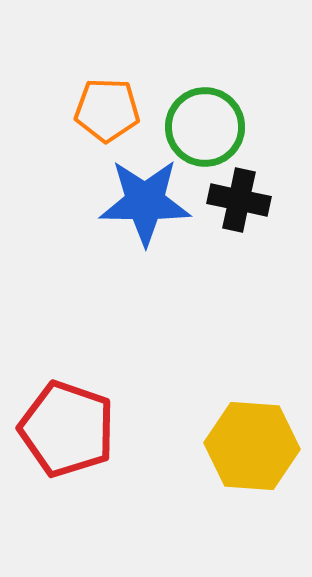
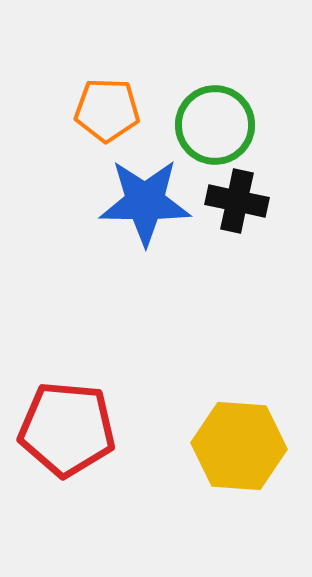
green circle: moved 10 px right, 2 px up
black cross: moved 2 px left, 1 px down
red pentagon: rotated 14 degrees counterclockwise
yellow hexagon: moved 13 px left
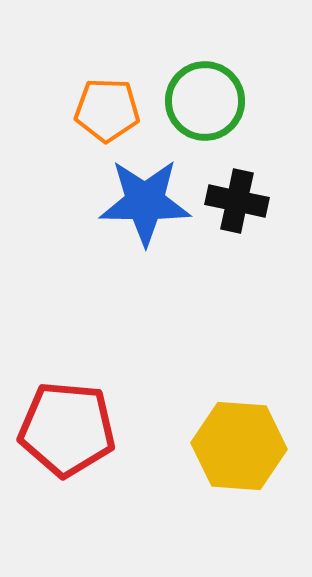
green circle: moved 10 px left, 24 px up
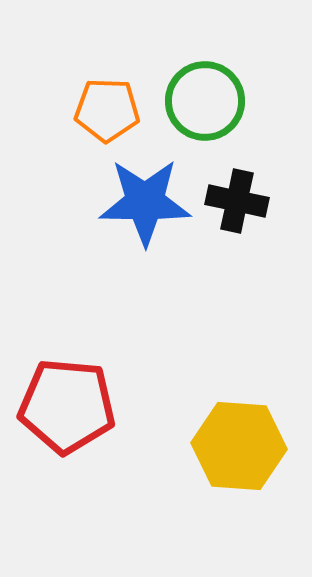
red pentagon: moved 23 px up
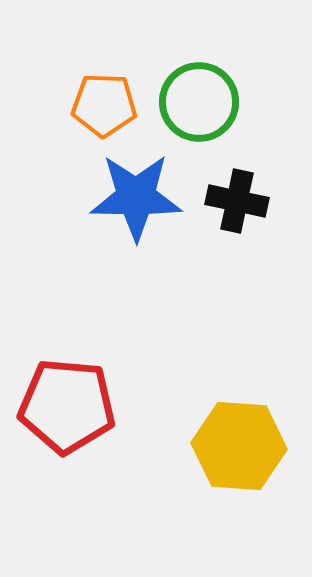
green circle: moved 6 px left, 1 px down
orange pentagon: moved 3 px left, 5 px up
blue star: moved 9 px left, 5 px up
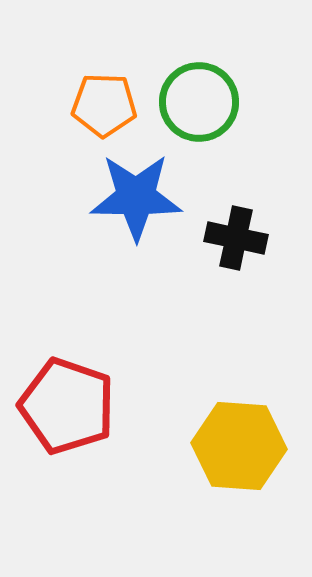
black cross: moved 1 px left, 37 px down
red pentagon: rotated 14 degrees clockwise
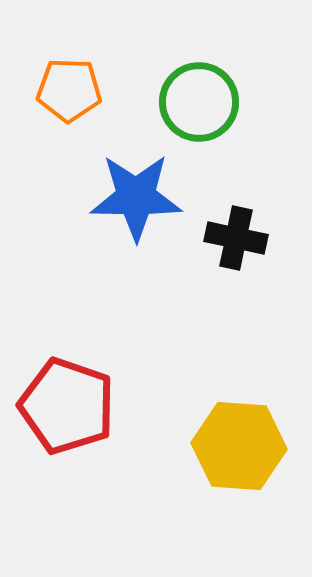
orange pentagon: moved 35 px left, 15 px up
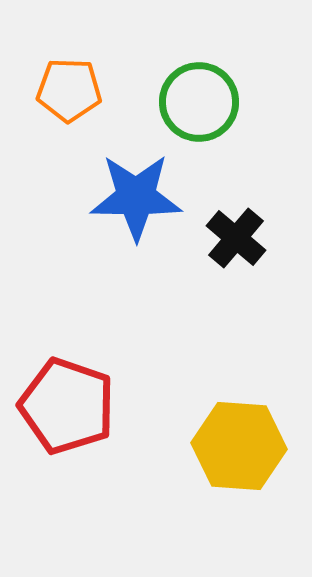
black cross: rotated 28 degrees clockwise
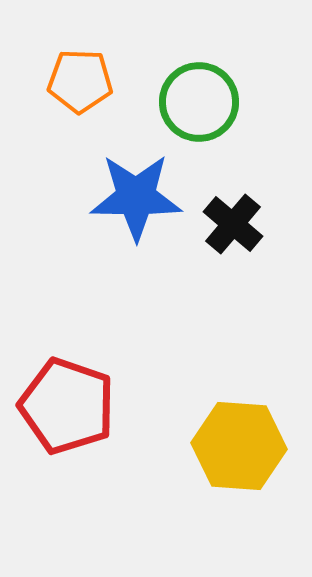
orange pentagon: moved 11 px right, 9 px up
black cross: moved 3 px left, 14 px up
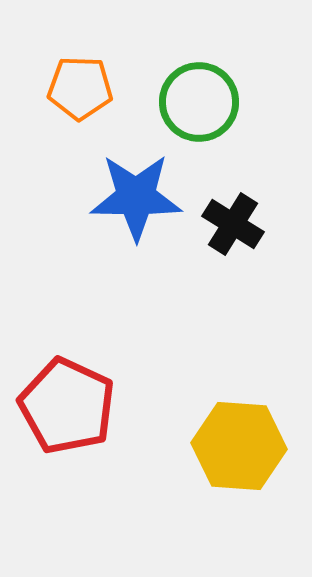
orange pentagon: moved 7 px down
black cross: rotated 8 degrees counterclockwise
red pentagon: rotated 6 degrees clockwise
